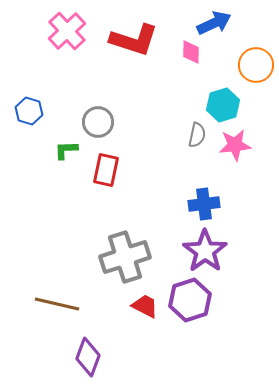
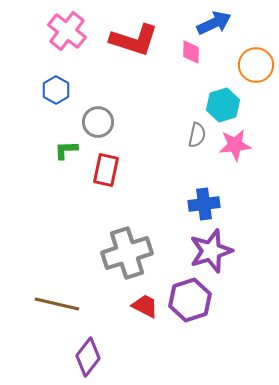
pink cross: rotated 9 degrees counterclockwise
blue hexagon: moved 27 px right, 21 px up; rotated 12 degrees clockwise
purple star: moved 6 px right; rotated 18 degrees clockwise
gray cross: moved 2 px right, 4 px up
purple diamond: rotated 18 degrees clockwise
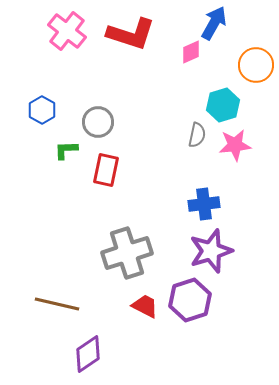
blue arrow: rotated 36 degrees counterclockwise
red L-shape: moved 3 px left, 6 px up
pink diamond: rotated 65 degrees clockwise
blue hexagon: moved 14 px left, 20 px down
purple diamond: moved 3 px up; rotated 18 degrees clockwise
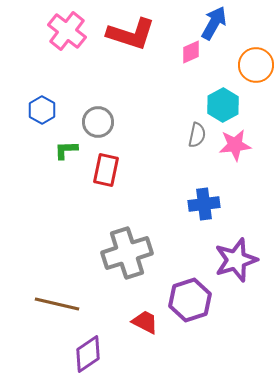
cyan hexagon: rotated 12 degrees counterclockwise
purple star: moved 25 px right, 9 px down
red trapezoid: moved 16 px down
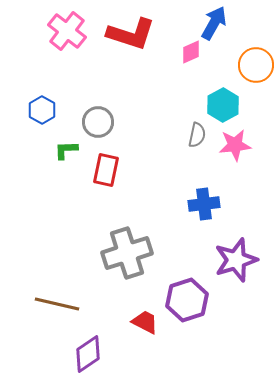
purple hexagon: moved 3 px left
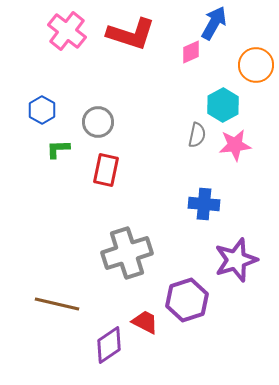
green L-shape: moved 8 px left, 1 px up
blue cross: rotated 12 degrees clockwise
purple diamond: moved 21 px right, 9 px up
